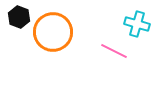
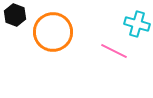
black hexagon: moved 4 px left, 2 px up
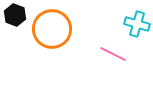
orange circle: moved 1 px left, 3 px up
pink line: moved 1 px left, 3 px down
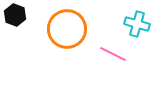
orange circle: moved 15 px right
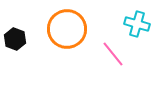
black hexagon: moved 24 px down
pink line: rotated 24 degrees clockwise
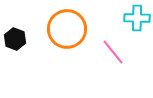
cyan cross: moved 6 px up; rotated 15 degrees counterclockwise
pink line: moved 2 px up
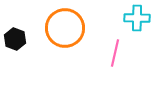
orange circle: moved 2 px left, 1 px up
pink line: moved 2 px right, 1 px down; rotated 52 degrees clockwise
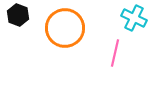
cyan cross: moved 3 px left; rotated 25 degrees clockwise
black hexagon: moved 3 px right, 24 px up
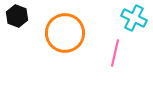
black hexagon: moved 1 px left, 1 px down
orange circle: moved 5 px down
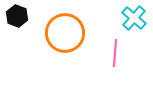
cyan cross: rotated 15 degrees clockwise
pink line: rotated 8 degrees counterclockwise
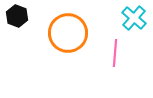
orange circle: moved 3 px right
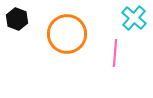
black hexagon: moved 3 px down
orange circle: moved 1 px left, 1 px down
